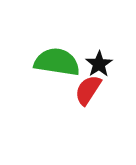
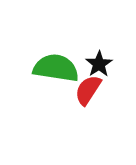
green semicircle: moved 1 px left, 6 px down
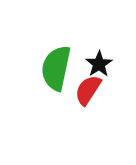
green semicircle: rotated 87 degrees counterclockwise
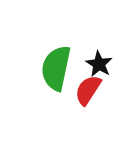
black star: rotated 8 degrees counterclockwise
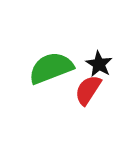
green semicircle: moved 5 px left; rotated 57 degrees clockwise
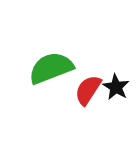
black star: moved 17 px right, 23 px down
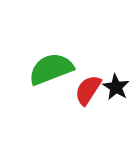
green semicircle: moved 1 px down
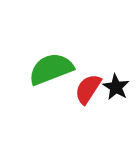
red semicircle: moved 1 px up
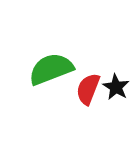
red semicircle: rotated 12 degrees counterclockwise
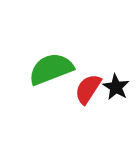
red semicircle: rotated 12 degrees clockwise
